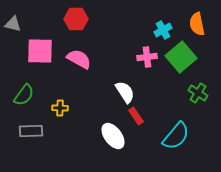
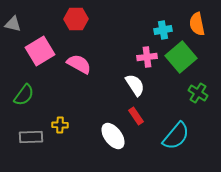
cyan cross: rotated 18 degrees clockwise
pink square: rotated 32 degrees counterclockwise
pink semicircle: moved 5 px down
white semicircle: moved 10 px right, 7 px up
yellow cross: moved 17 px down
gray rectangle: moved 6 px down
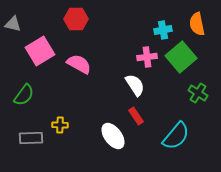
gray rectangle: moved 1 px down
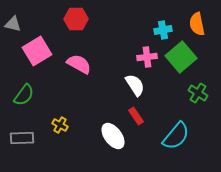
pink square: moved 3 px left
yellow cross: rotated 28 degrees clockwise
gray rectangle: moved 9 px left
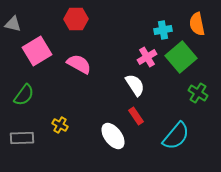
pink cross: rotated 24 degrees counterclockwise
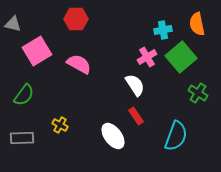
cyan semicircle: rotated 20 degrees counterclockwise
